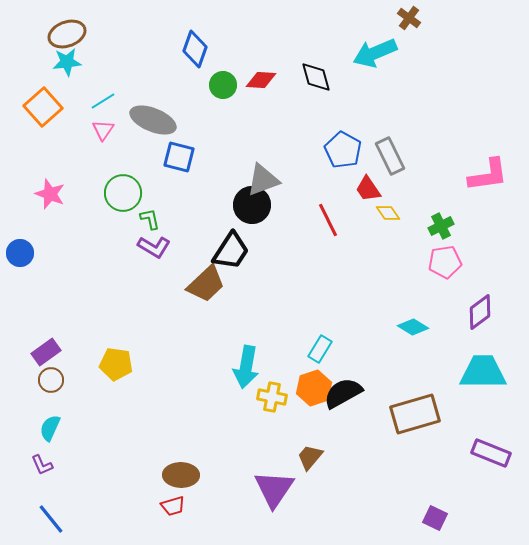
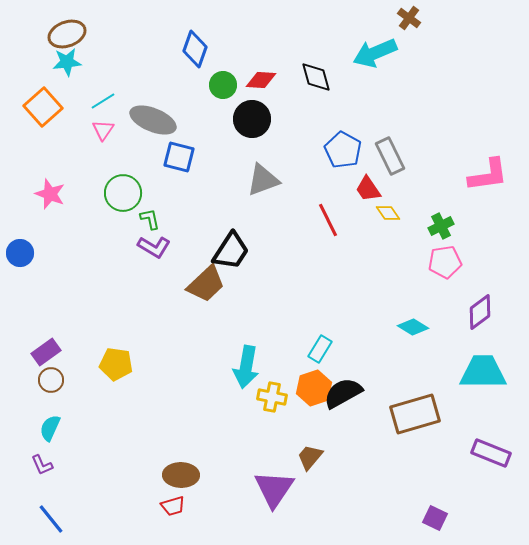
black circle at (252, 205): moved 86 px up
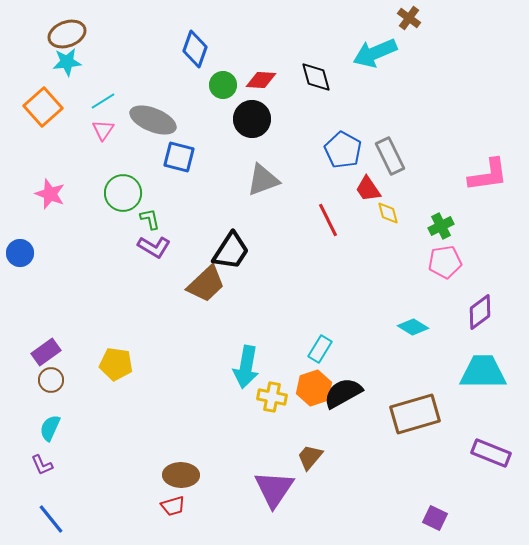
yellow diamond at (388, 213): rotated 20 degrees clockwise
